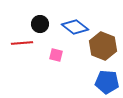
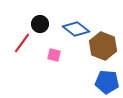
blue diamond: moved 1 px right, 2 px down
red line: rotated 50 degrees counterclockwise
pink square: moved 2 px left
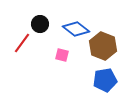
pink square: moved 8 px right
blue pentagon: moved 2 px left, 2 px up; rotated 15 degrees counterclockwise
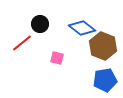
blue diamond: moved 6 px right, 1 px up
red line: rotated 15 degrees clockwise
pink square: moved 5 px left, 3 px down
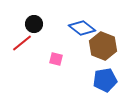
black circle: moved 6 px left
pink square: moved 1 px left, 1 px down
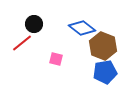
blue pentagon: moved 8 px up
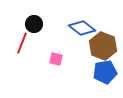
red line: rotated 30 degrees counterclockwise
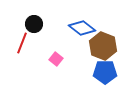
pink square: rotated 24 degrees clockwise
blue pentagon: rotated 10 degrees clockwise
